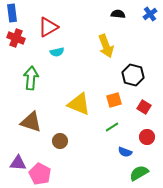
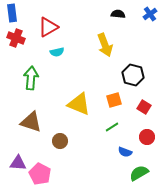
yellow arrow: moved 1 px left, 1 px up
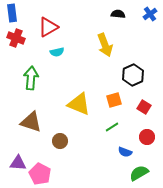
black hexagon: rotated 20 degrees clockwise
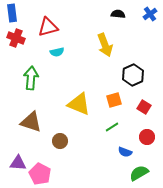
red triangle: rotated 15 degrees clockwise
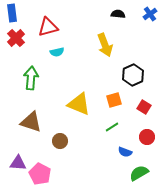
red cross: rotated 24 degrees clockwise
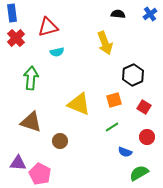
yellow arrow: moved 2 px up
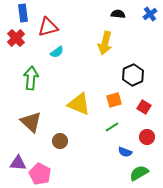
blue rectangle: moved 11 px right
yellow arrow: rotated 35 degrees clockwise
cyan semicircle: rotated 24 degrees counterclockwise
brown triangle: rotated 25 degrees clockwise
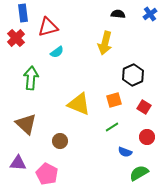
brown triangle: moved 5 px left, 2 px down
pink pentagon: moved 7 px right
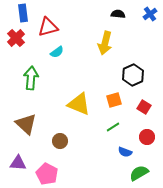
green line: moved 1 px right
